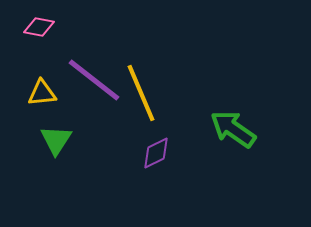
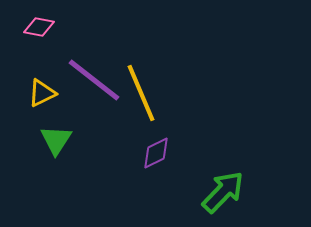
yellow triangle: rotated 20 degrees counterclockwise
green arrow: moved 10 px left, 63 px down; rotated 99 degrees clockwise
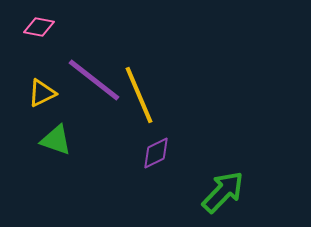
yellow line: moved 2 px left, 2 px down
green triangle: rotated 44 degrees counterclockwise
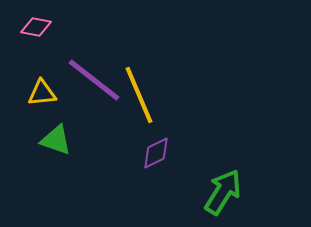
pink diamond: moved 3 px left
yellow triangle: rotated 20 degrees clockwise
green arrow: rotated 12 degrees counterclockwise
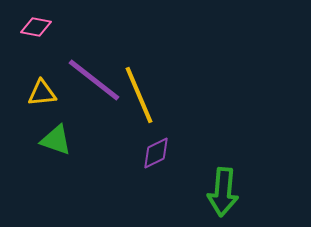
green arrow: rotated 153 degrees clockwise
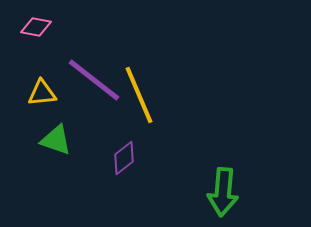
purple diamond: moved 32 px left, 5 px down; rotated 12 degrees counterclockwise
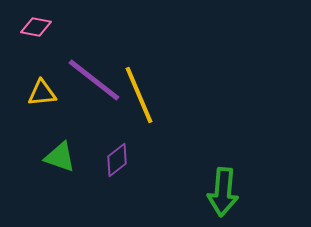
green triangle: moved 4 px right, 17 px down
purple diamond: moved 7 px left, 2 px down
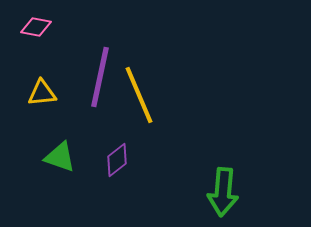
purple line: moved 6 px right, 3 px up; rotated 64 degrees clockwise
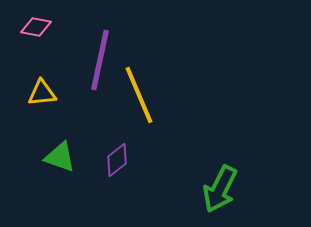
purple line: moved 17 px up
green arrow: moved 3 px left, 3 px up; rotated 21 degrees clockwise
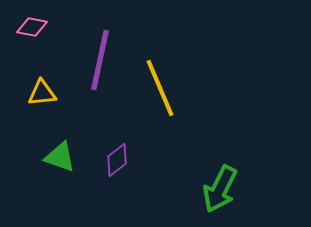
pink diamond: moved 4 px left
yellow line: moved 21 px right, 7 px up
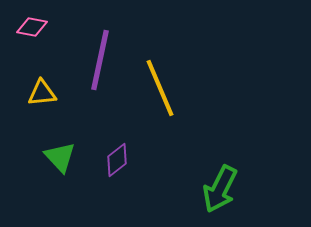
green triangle: rotated 28 degrees clockwise
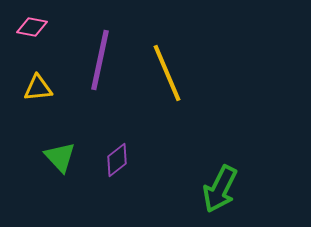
yellow line: moved 7 px right, 15 px up
yellow triangle: moved 4 px left, 5 px up
